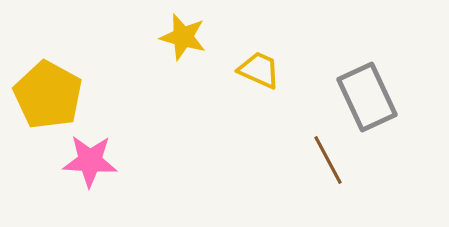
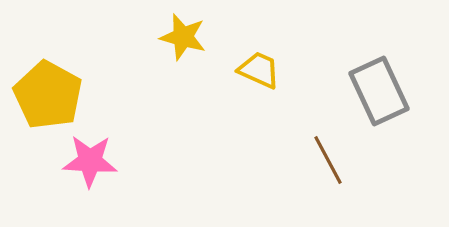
gray rectangle: moved 12 px right, 6 px up
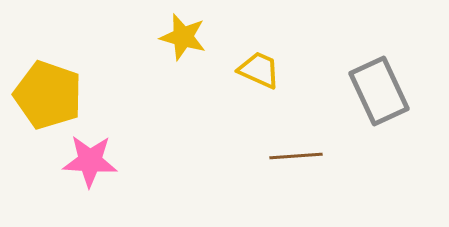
yellow pentagon: rotated 10 degrees counterclockwise
brown line: moved 32 px left, 4 px up; rotated 66 degrees counterclockwise
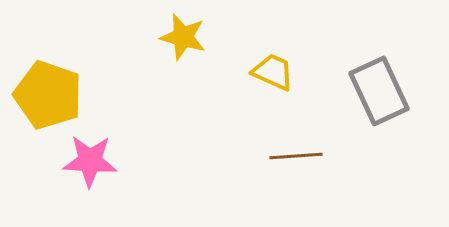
yellow trapezoid: moved 14 px right, 2 px down
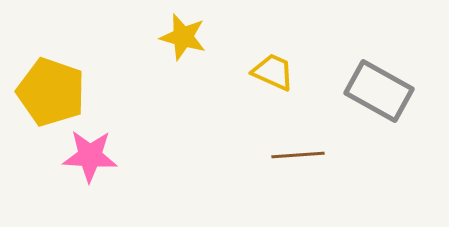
gray rectangle: rotated 36 degrees counterclockwise
yellow pentagon: moved 3 px right, 3 px up
brown line: moved 2 px right, 1 px up
pink star: moved 5 px up
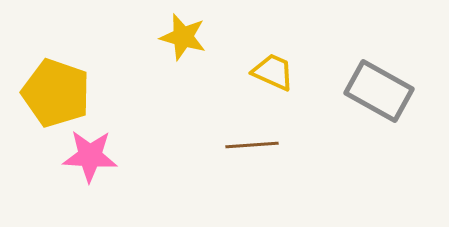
yellow pentagon: moved 5 px right, 1 px down
brown line: moved 46 px left, 10 px up
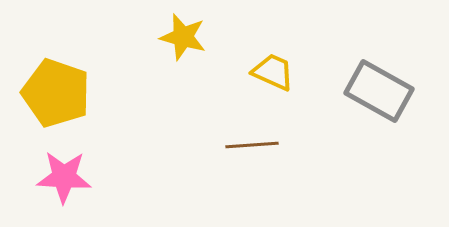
pink star: moved 26 px left, 21 px down
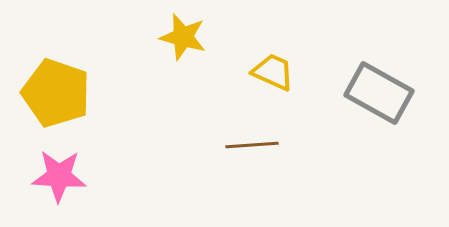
gray rectangle: moved 2 px down
pink star: moved 5 px left, 1 px up
